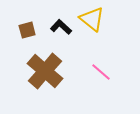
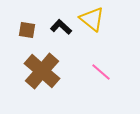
brown square: rotated 24 degrees clockwise
brown cross: moved 3 px left
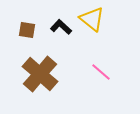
brown cross: moved 2 px left, 3 px down
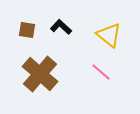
yellow triangle: moved 17 px right, 16 px down
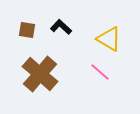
yellow triangle: moved 4 px down; rotated 8 degrees counterclockwise
pink line: moved 1 px left
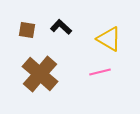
pink line: rotated 55 degrees counterclockwise
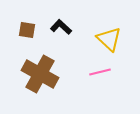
yellow triangle: rotated 12 degrees clockwise
brown cross: rotated 12 degrees counterclockwise
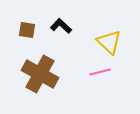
black L-shape: moved 1 px up
yellow triangle: moved 3 px down
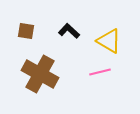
black L-shape: moved 8 px right, 5 px down
brown square: moved 1 px left, 1 px down
yellow triangle: moved 1 px up; rotated 12 degrees counterclockwise
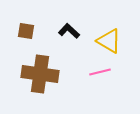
brown cross: rotated 21 degrees counterclockwise
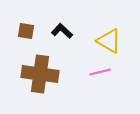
black L-shape: moved 7 px left
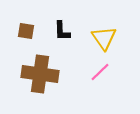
black L-shape: rotated 135 degrees counterclockwise
yellow triangle: moved 5 px left, 3 px up; rotated 24 degrees clockwise
pink line: rotated 30 degrees counterclockwise
